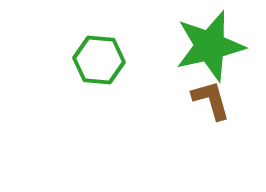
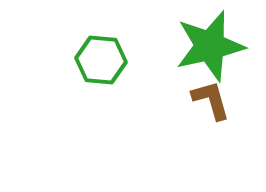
green hexagon: moved 2 px right
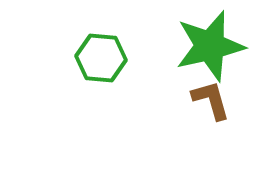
green hexagon: moved 2 px up
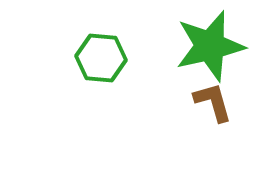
brown L-shape: moved 2 px right, 2 px down
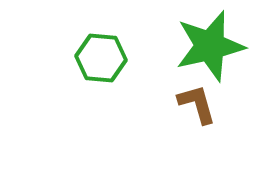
brown L-shape: moved 16 px left, 2 px down
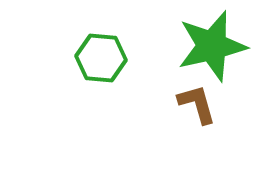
green star: moved 2 px right
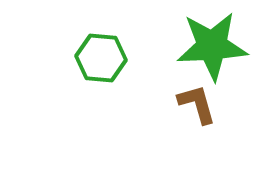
green star: rotated 10 degrees clockwise
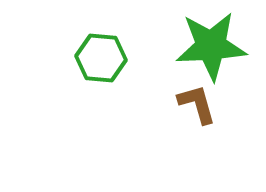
green star: moved 1 px left
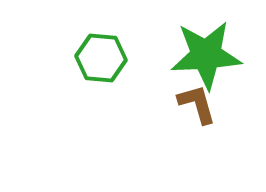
green star: moved 5 px left, 9 px down
